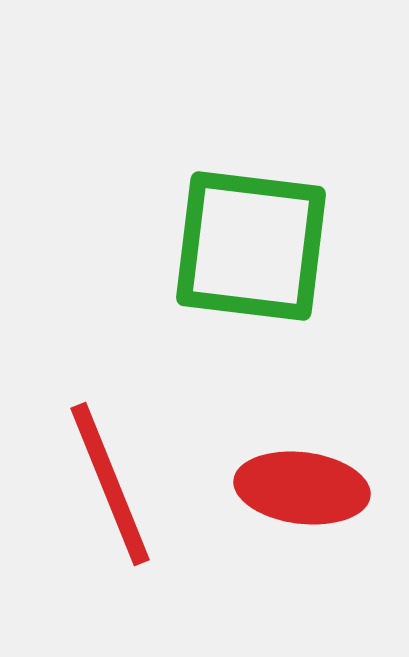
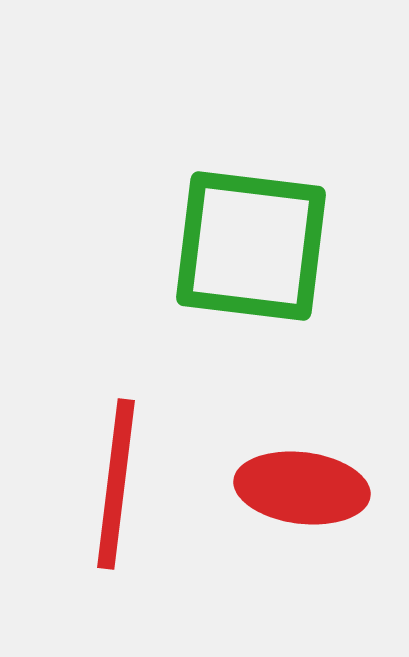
red line: moved 6 px right; rotated 29 degrees clockwise
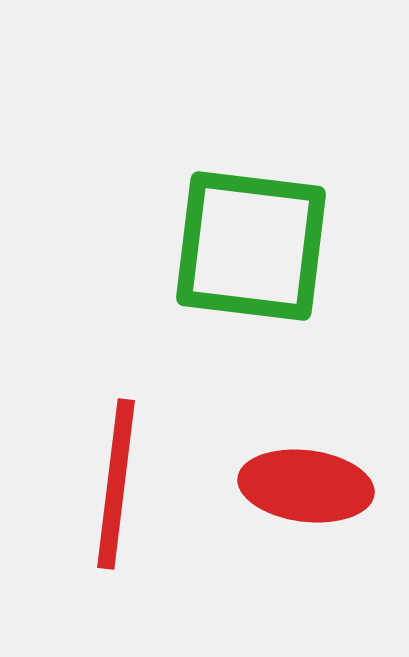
red ellipse: moved 4 px right, 2 px up
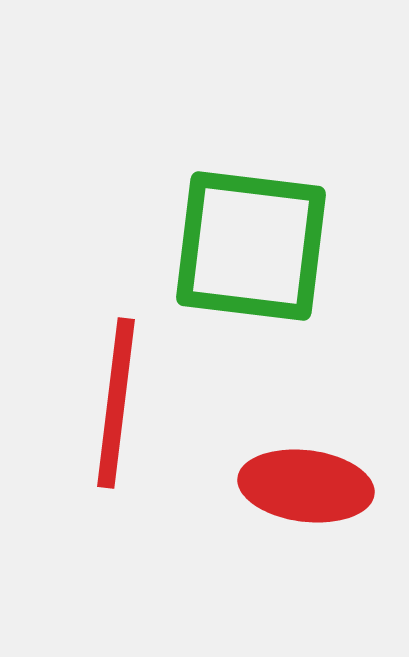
red line: moved 81 px up
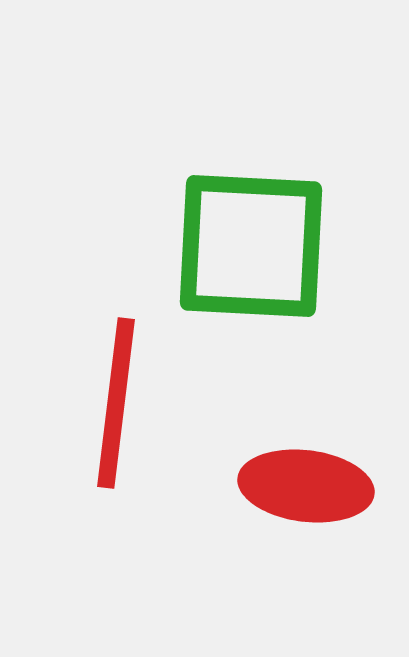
green square: rotated 4 degrees counterclockwise
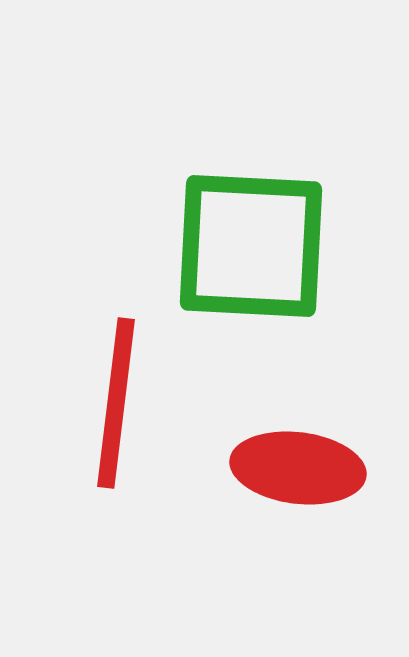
red ellipse: moved 8 px left, 18 px up
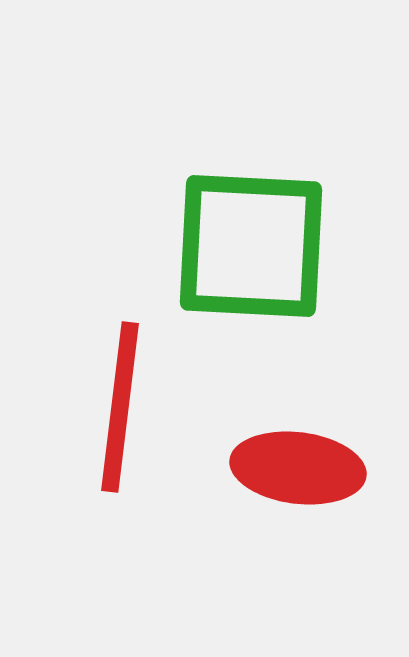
red line: moved 4 px right, 4 px down
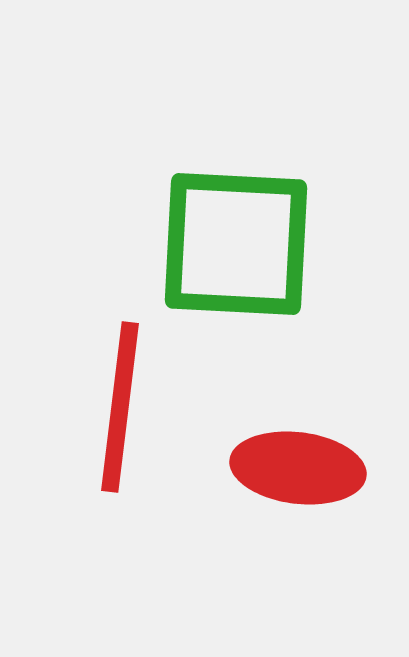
green square: moved 15 px left, 2 px up
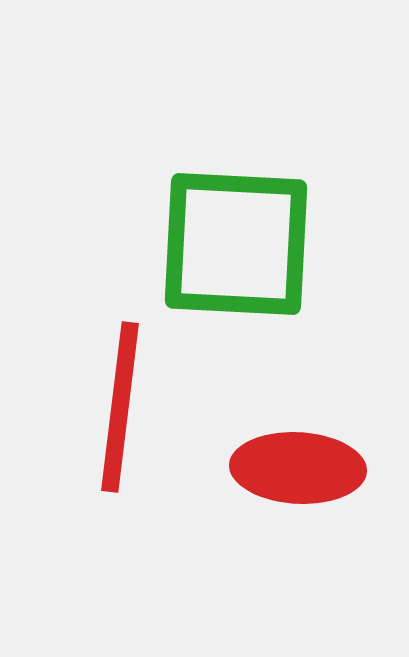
red ellipse: rotated 4 degrees counterclockwise
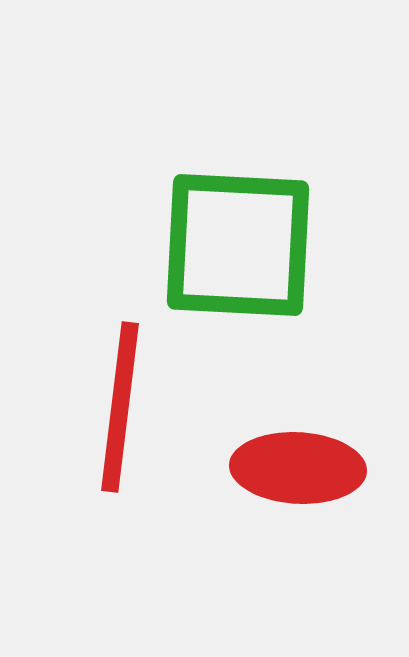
green square: moved 2 px right, 1 px down
